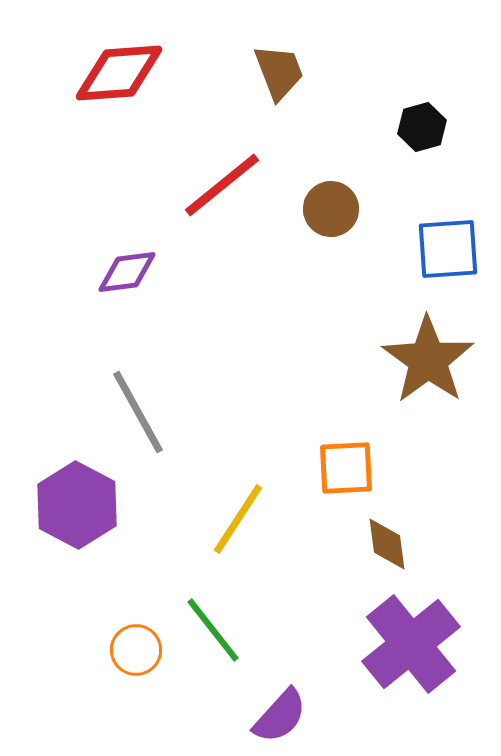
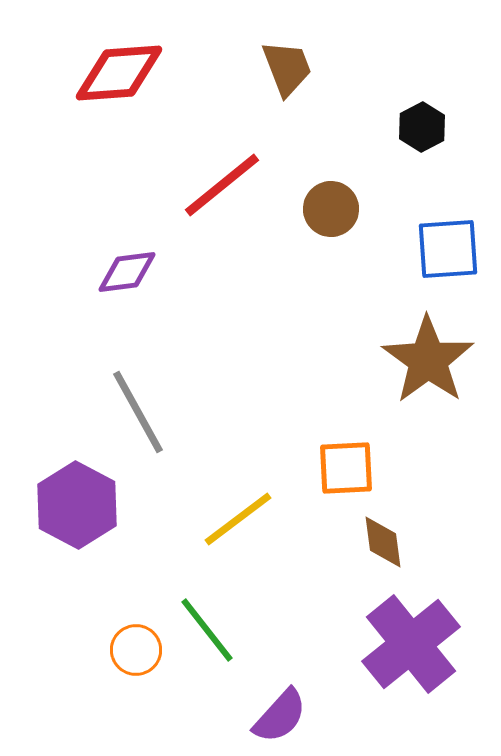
brown trapezoid: moved 8 px right, 4 px up
black hexagon: rotated 12 degrees counterclockwise
yellow line: rotated 20 degrees clockwise
brown diamond: moved 4 px left, 2 px up
green line: moved 6 px left
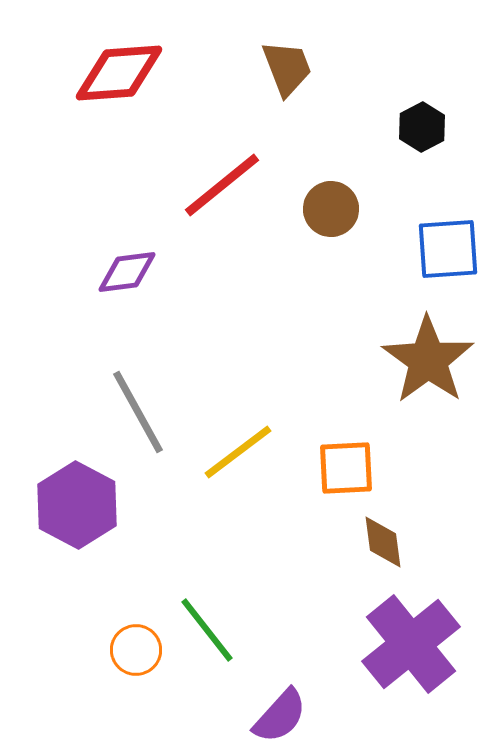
yellow line: moved 67 px up
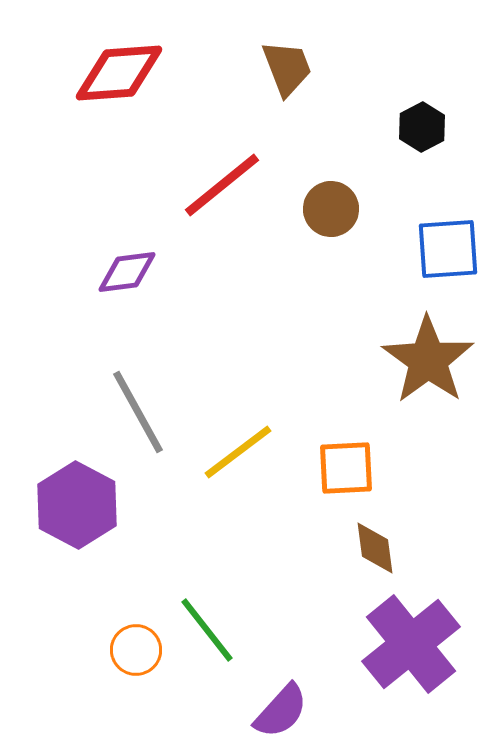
brown diamond: moved 8 px left, 6 px down
purple semicircle: moved 1 px right, 5 px up
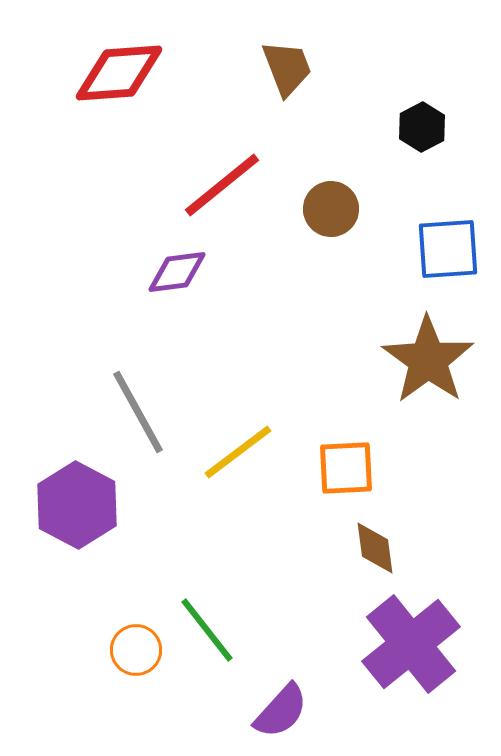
purple diamond: moved 50 px right
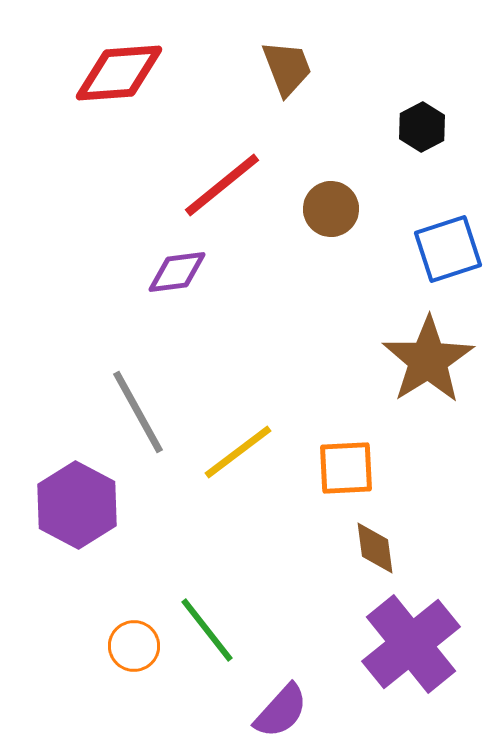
blue square: rotated 14 degrees counterclockwise
brown star: rotated 4 degrees clockwise
orange circle: moved 2 px left, 4 px up
